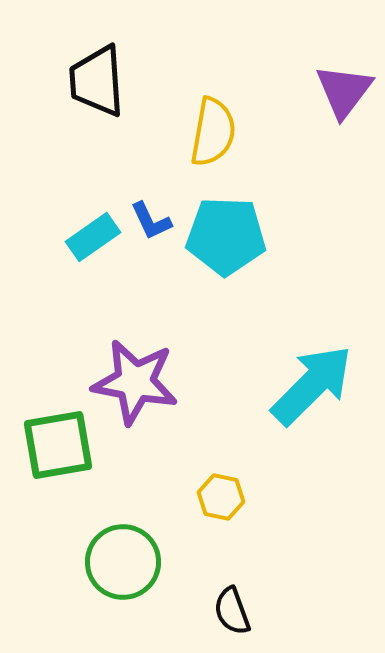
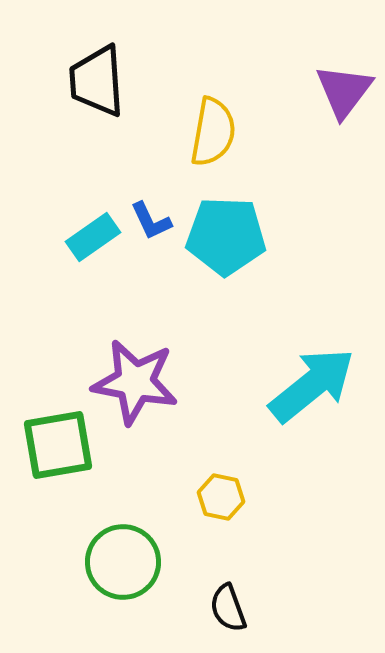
cyan arrow: rotated 6 degrees clockwise
black semicircle: moved 4 px left, 3 px up
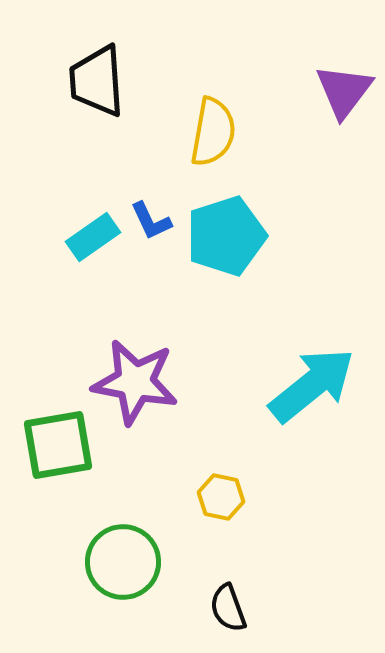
cyan pentagon: rotated 20 degrees counterclockwise
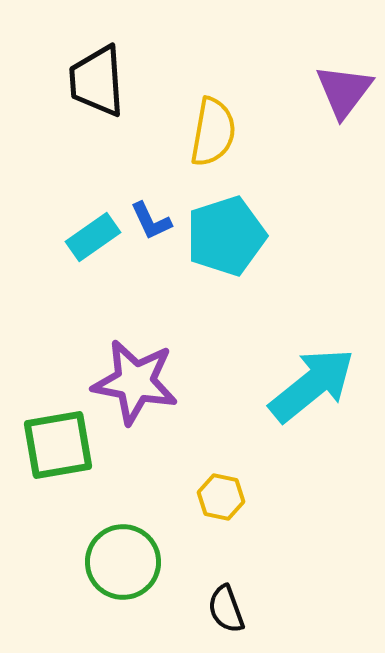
black semicircle: moved 2 px left, 1 px down
